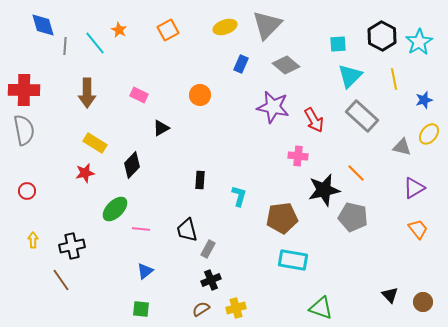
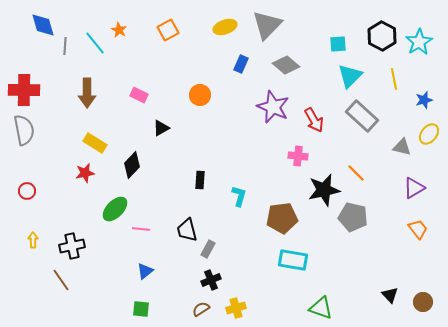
purple star at (273, 107): rotated 12 degrees clockwise
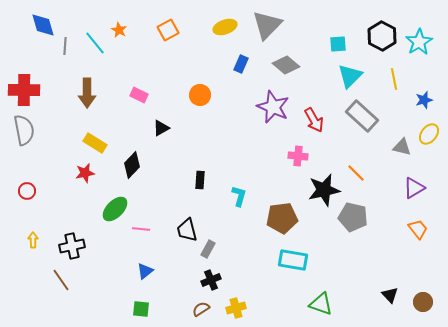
green triangle at (321, 308): moved 4 px up
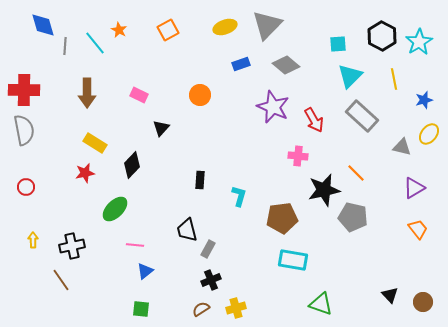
blue rectangle at (241, 64): rotated 48 degrees clockwise
black triangle at (161, 128): rotated 18 degrees counterclockwise
red circle at (27, 191): moved 1 px left, 4 px up
pink line at (141, 229): moved 6 px left, 16 px down
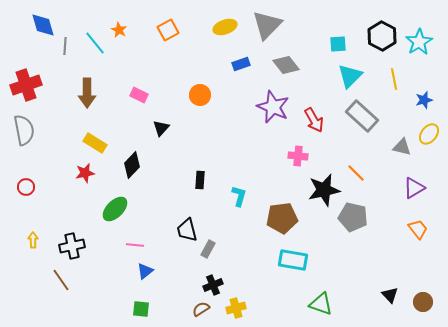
gray diamond at (286, 65): rotated 12 degrees clockwise
red cross at (24, 90): moved 2 px right, 5 px up; rotated 20 degrees counterclockwise
black cross at (211, 280): moved 2 px right, 5 px down
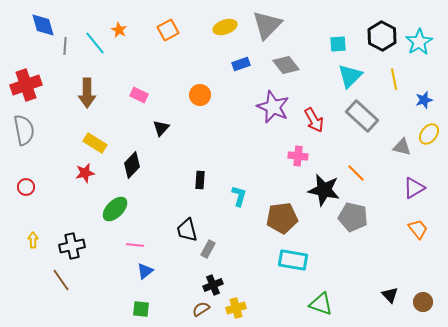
black star at (324, 190): rotated 24 degrees clockwise
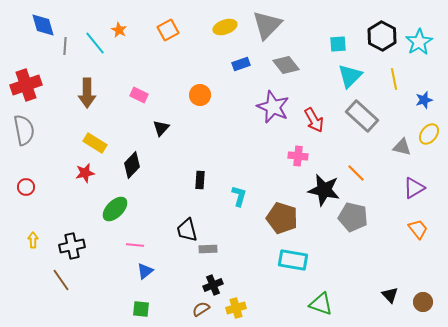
brown pentagon at (282, 218): rotated 24 degrees clockwise
gray rectangle at (208, 249): rotated 60 degrees clockwise
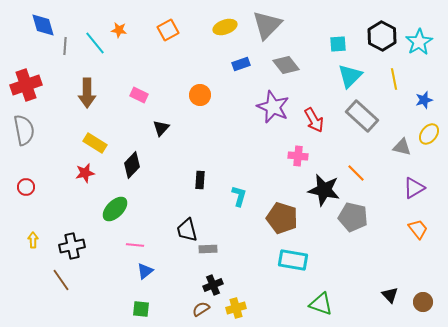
orange star at (119, 30): rotated 21 degrees counterclockwise
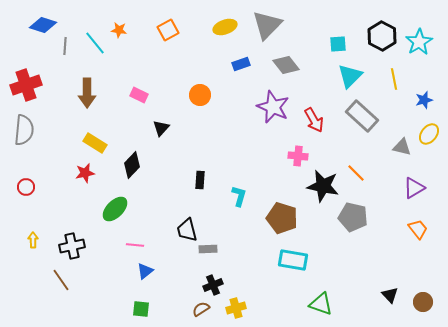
blue diamond at (43, 25): rotated 56 degrees counterclockwise
gray semicircle at (24, 130): rotated 16 degrees clockwise
black star at (324, 190): moved 1 px left, 4 px up
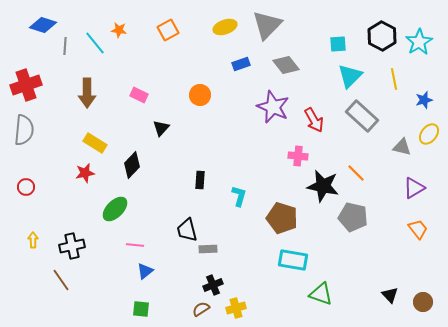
green triangle at (321, 304): moved 10 px up
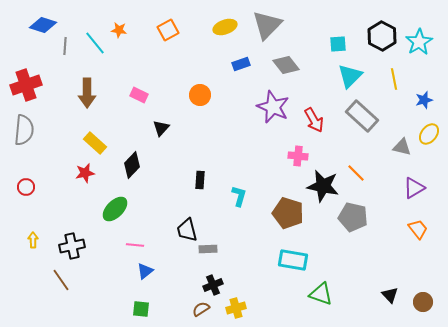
yellow rectangle at (95, 143): rotated 10 degrees clockwise
brown pentagon at (282, 218): moved 6 px right, 5 px up
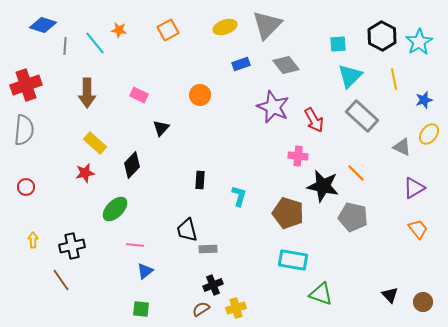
gray triangle at (402, 147): rotated 12 degrees clockwise
